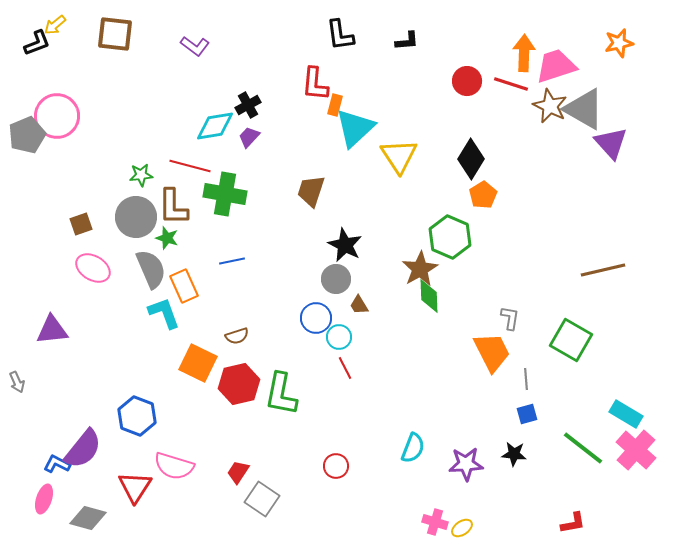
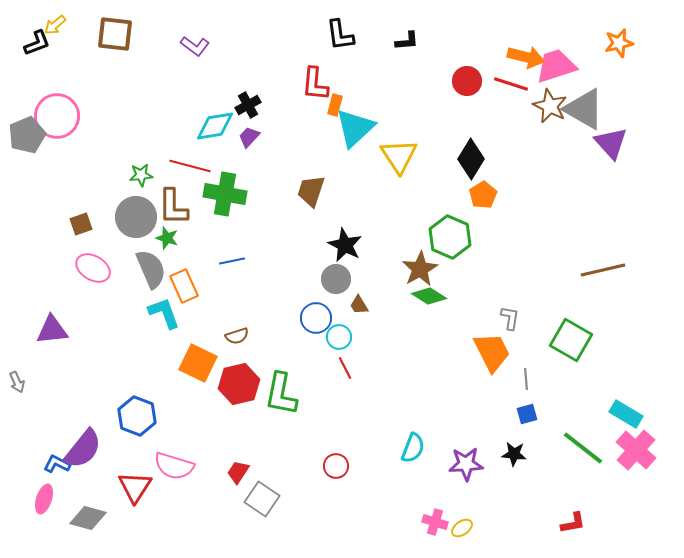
orange arrow at (524, 53): moved 2 px right, 4 px down; rotated 102 degrees clockwise
green diamond at (429, 296): rotated 56 degrees counterclockwise
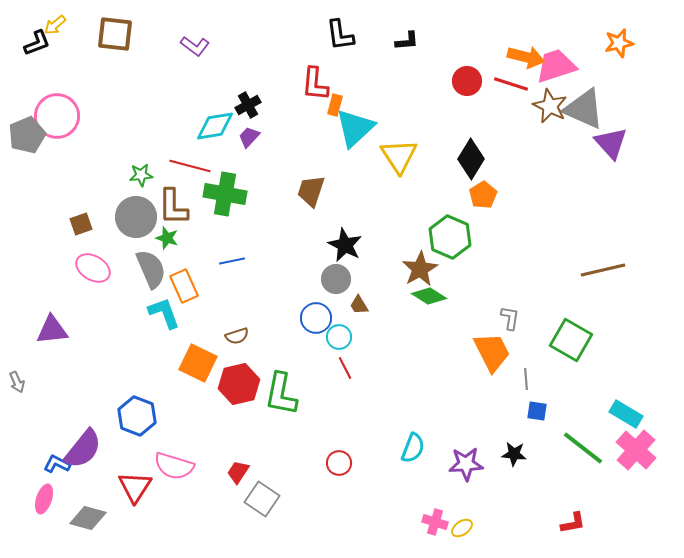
gray triangle at (584, 109): rotated 6 degrees counterclockwise
blue square at (527, 414): moved 10 px right, 3 px up; rotated 25 degrees clockwise
red circle at (336, 466): moved 3 px right, 3 px up
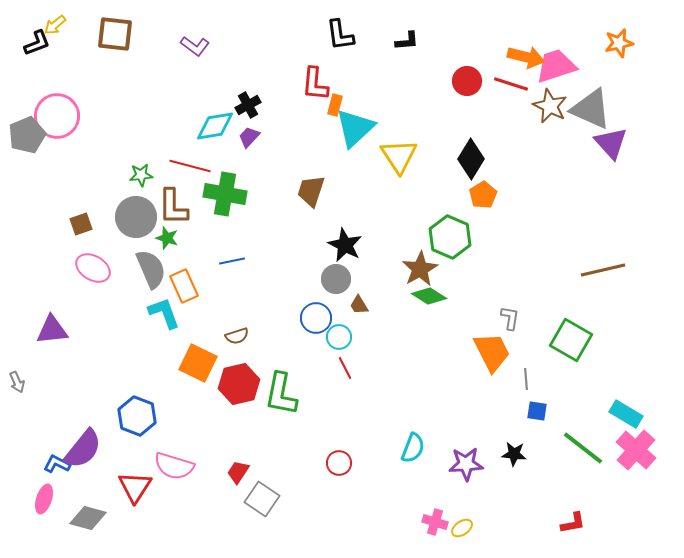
gray triangle at (584, 109): moved 7 px right
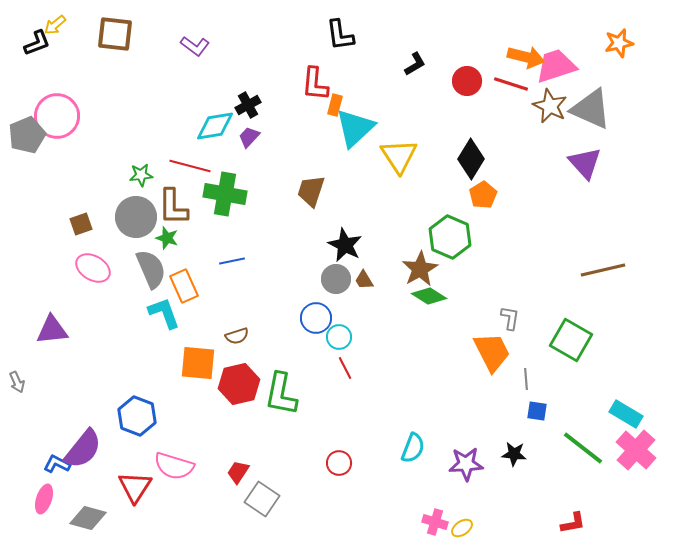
black L-shape at (407, 41): moved 8 px right, 23 px down; rotated 25 degrees counterclockwise
purple triangle at (611, 143): moved 26 px left, 20 px down
brown trapezoid at (359, 305): moved 5 px right, 25 px up
orange square at (198, 363): rotated 21 degrees counterclockwise
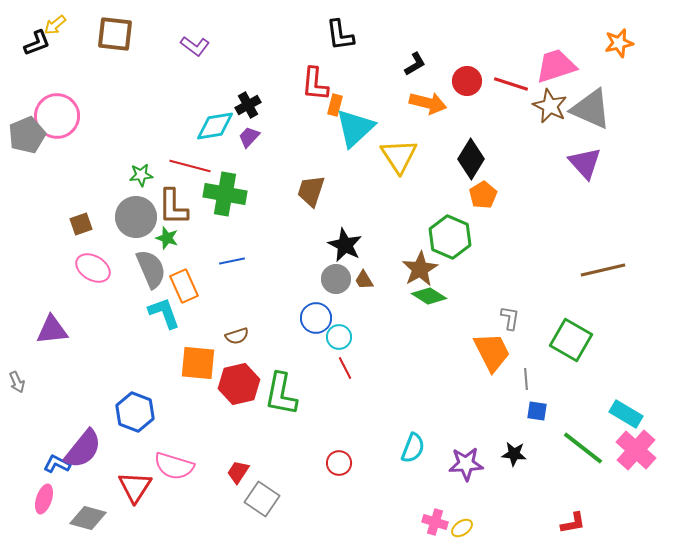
orange arrow at (526, 57): moved 98 px left, 46 px down
blue hexagon at (137, 416): moved 2 px left, 4 px up
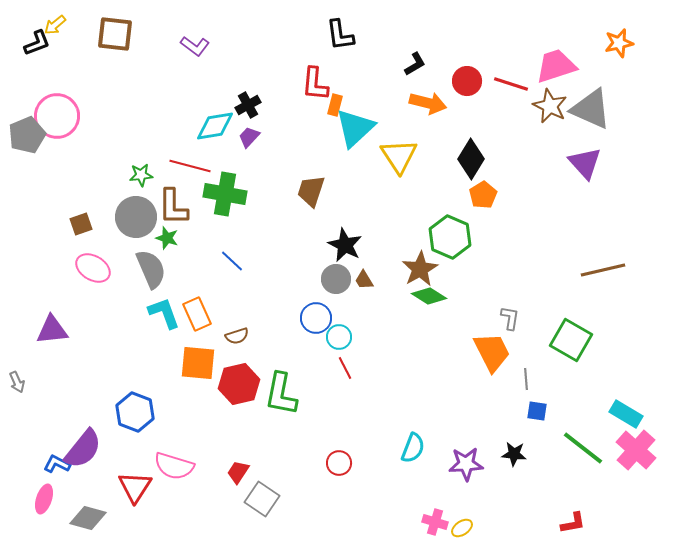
blue line at (232, 261): rotated 55 degrees clockwise
orange rectangle at (184, 286): moved 13 px right, 28 px down
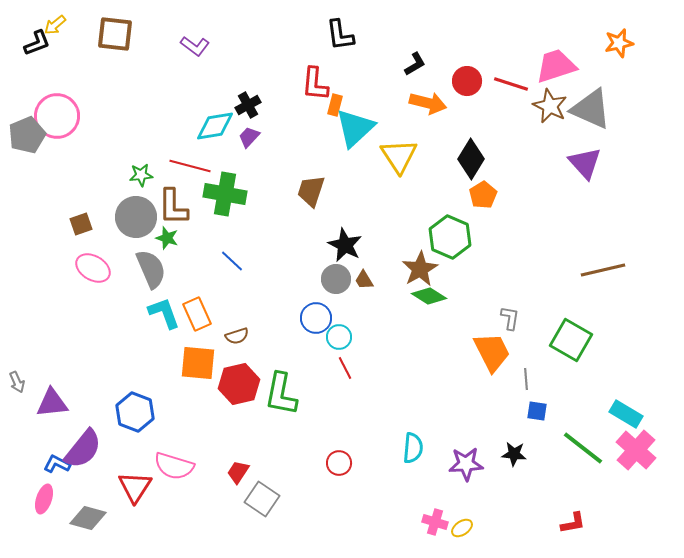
purple triangle at (52, 330): moved 73 px down
cyan semicircle at (413, 448): rotated 16 degrees counterclockwise
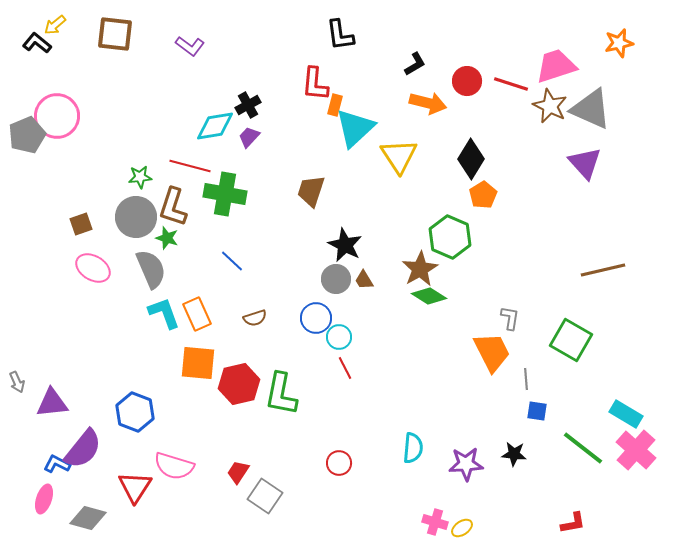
black L-shape at (37, 43): rotated 120 degrees counterclockwise
purple L-shape at (195, 46): moved 5 px left
green star at (141, 175): moved 1 px left, 2 px down
brown L-shape at (173, 207): rotated 18 degrees clockwise
brown semicircle at (237, 336): moved 18 px right, 18 px up
gray square at (262, 499): moved 3 px right, 3 px up
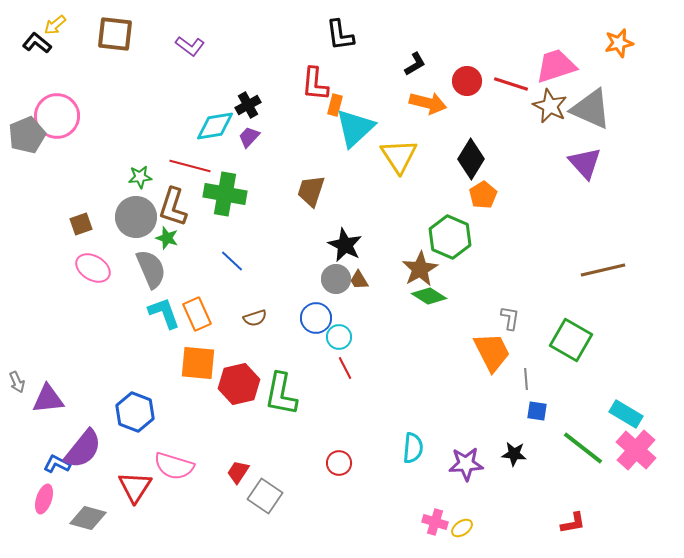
brown trapezoid at (364, 280): moved 5 px left
purple triangle at (52, 403): moved 4 px left, 4 px up
